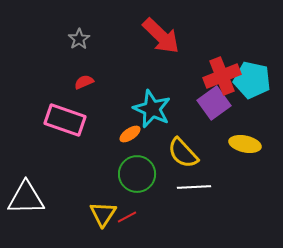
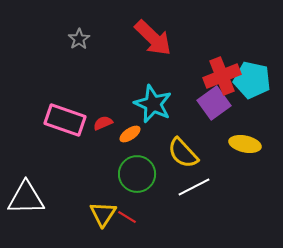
red arrow: moved 8 px left, 2 px down
red semicircle: moved 19 px right, 41 px down
cyan star: moved 1 px right, 5 px up
white line: rotated 24 degrees counterclockwise
red line: rotated 60 degrees clockwise
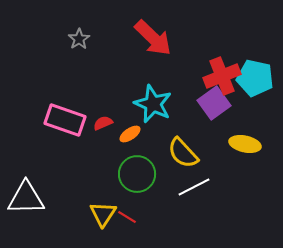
cyan pentagon: moved 3 px right, 2 px up
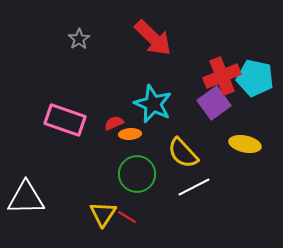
red semicircle: moved 11 px right
orange ellipse: rotated 30 degrees clockwise
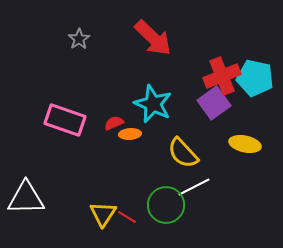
green circle: moved 29 px right, 31 px down
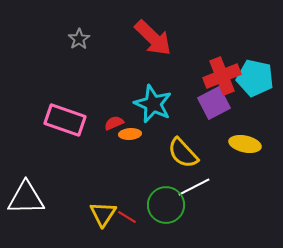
purple square: rotated 8 degrees clockwise
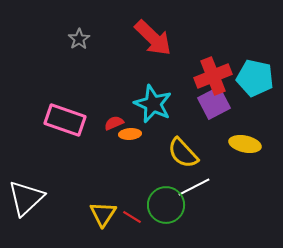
red cross: moved 9 px left
white triangle: rotated 42 degrees counterclockwise
red line: moved 5 px right
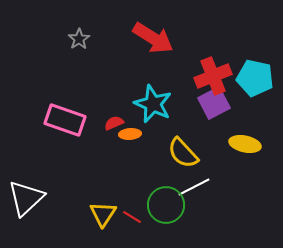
red arrow: rotated 12 degrees counterclockwise
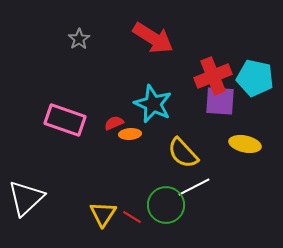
purple square: moved 6 px right, 2 px up; rotated 32 degrees clockwise
